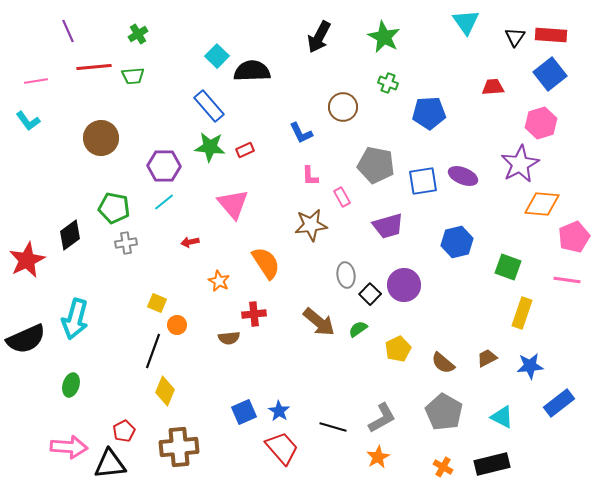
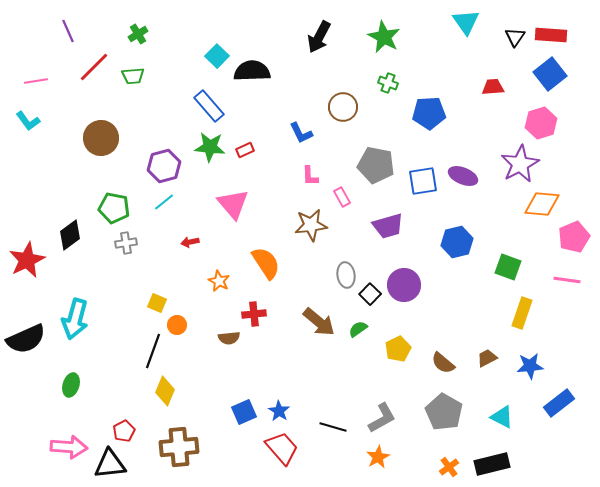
red line at (94, 67): rotated 40 degrees counterclockwise
purple hexagon at (164, 166): rotated 16 degrees counterclockwise
orange cross at (443, 467): moved 6 px right; rotated 24 degrees clockwise
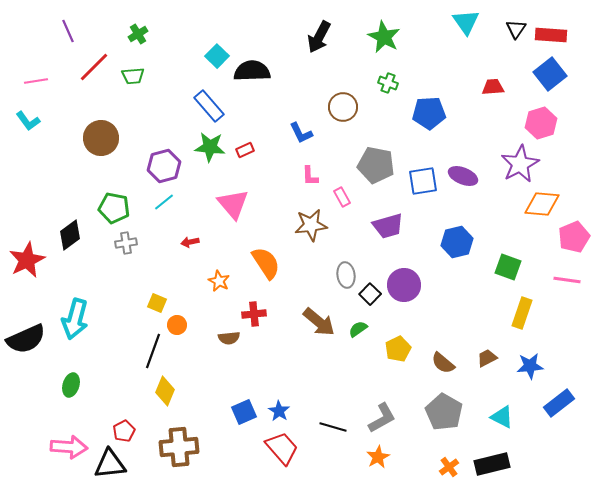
black triangle at (515, 37): moved 1 px right, 8 px up
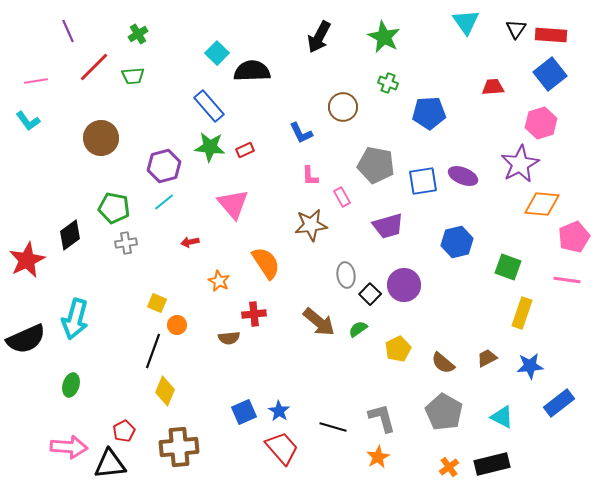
cyan square at (217, 56): moved 3 px up
gray L-shape at (382, 418): rotated 76 degrees counterclockwise
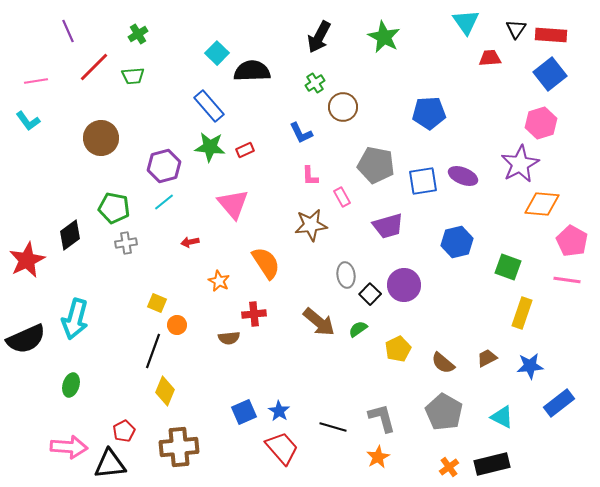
green cross at (388, 83): moved 73 px left; rotated 36 degrees clockwise
red trapezoid at (493, 87): moved 3 px left, 29 px up
pink pentagon at (574, 237): moved 2 px left, 4 px down; rotated 20 degrees counterclockwise
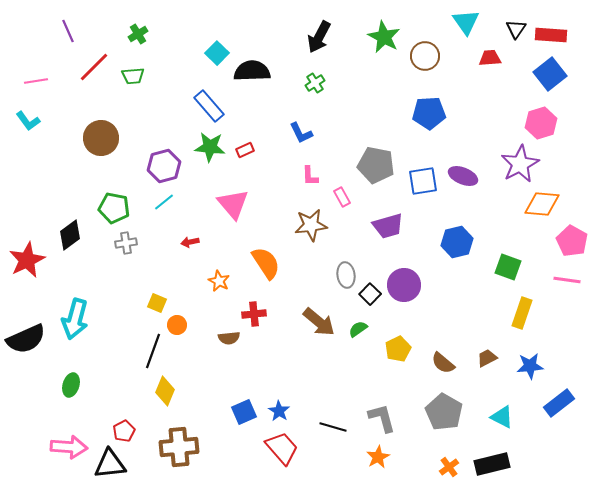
brown circle at (343, 107): moved 82 px right, 51 px up
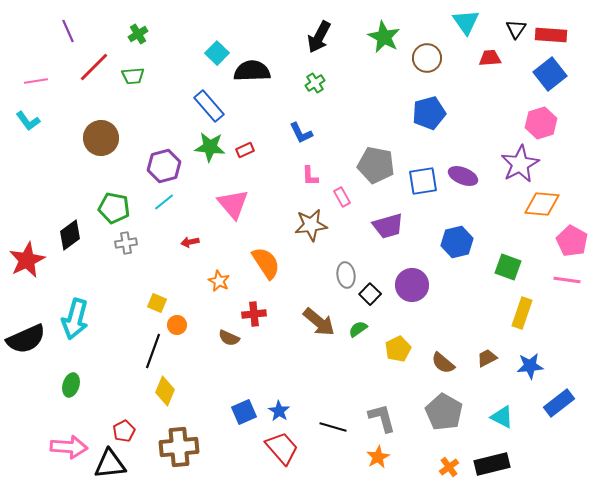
brown circle at (425, 56): moved 2 px right, 2 px down
blue pentagon at (429, 113): rotated 12 degrees counterclockwise
purple circle at (404, 285): moved 8 px right
brown semicircle at (229, 338): rotated 30 degrees clockwise
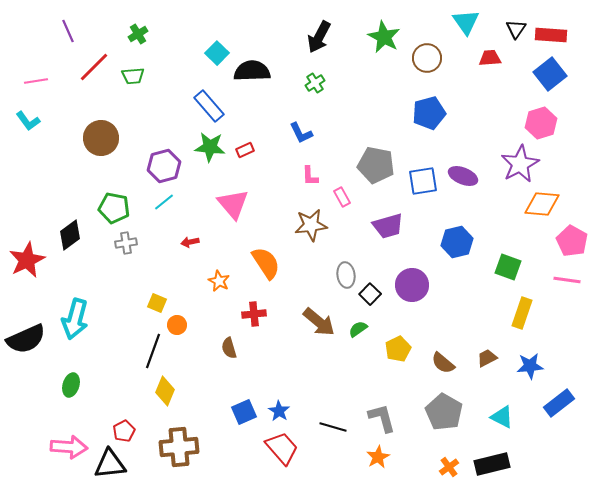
brown semicircle at (229, 338): moved 10 px down; rotated 50 degrees clockwise
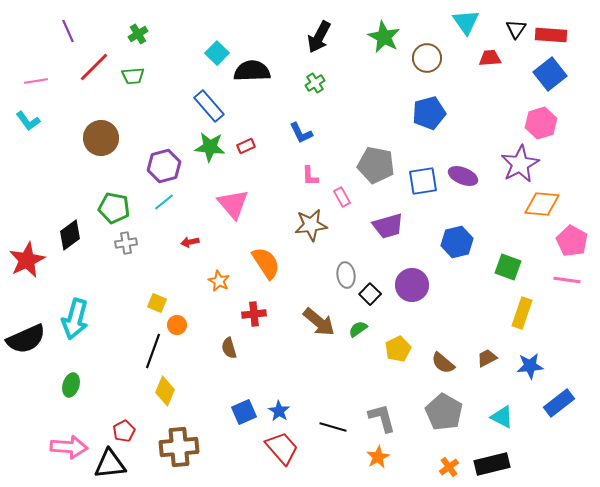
red rectangle at (245, 150): moved 1 px right, 4 px up
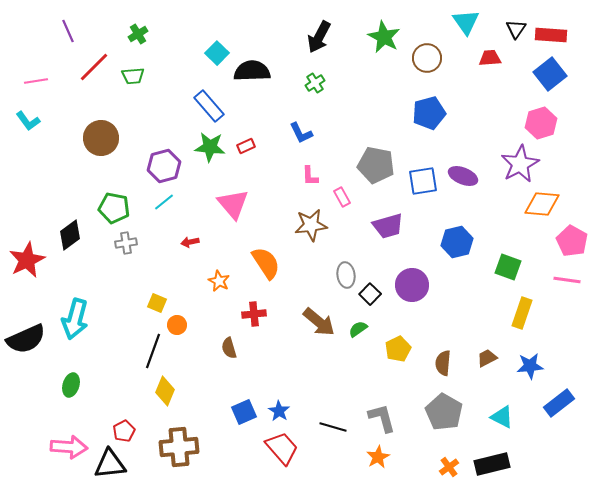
brown semicircle at (443, 363): rotated 55 degrees clockwise
